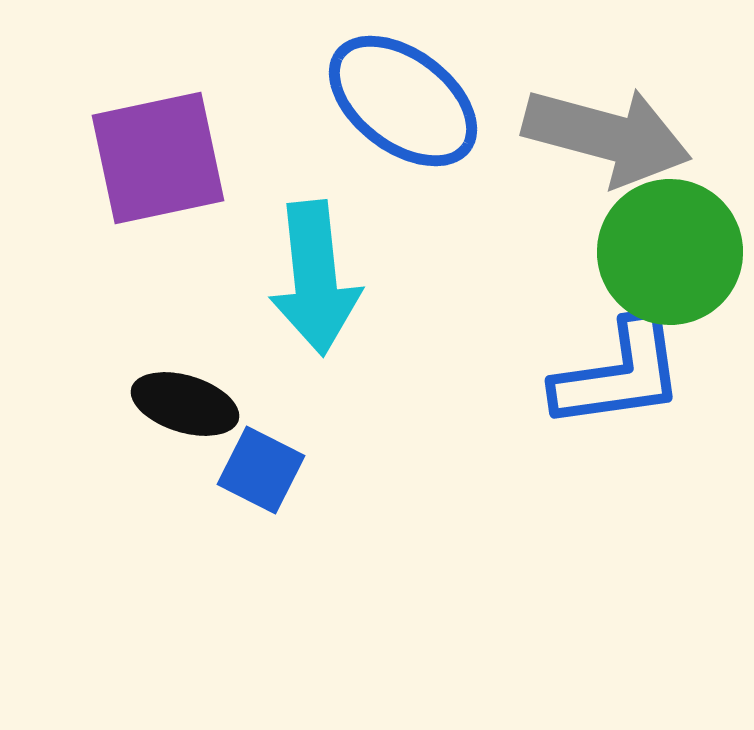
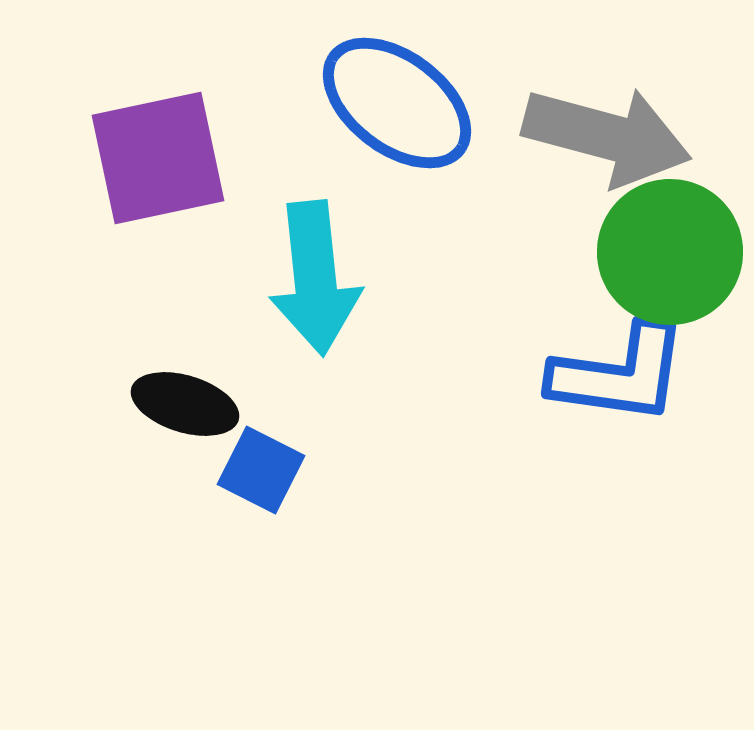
blue ellipse: moved 6 px left, 2 px down
blue L-shape: rotated 16 degrees clockwise
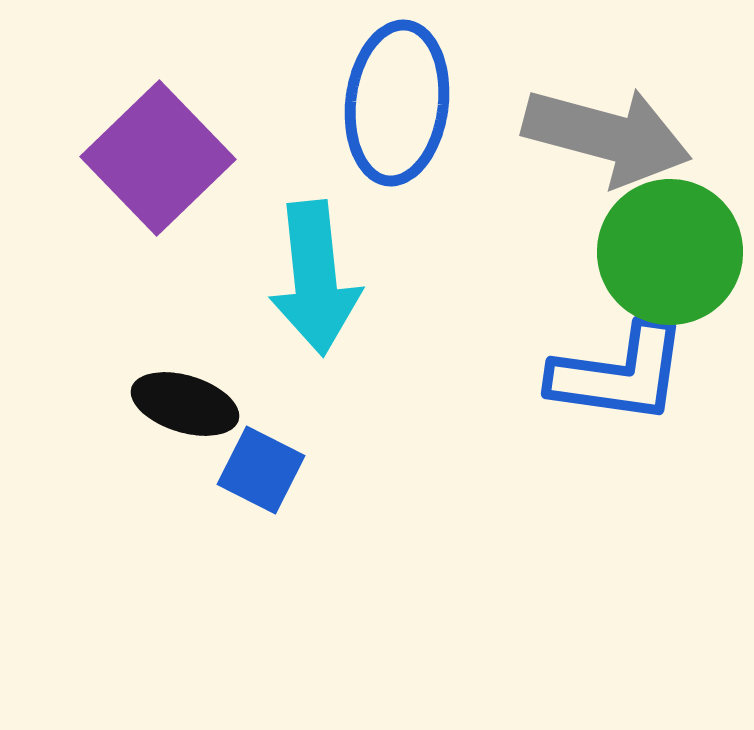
blue ellipse: rotated 60 degrees clockwise
purple square: rotated 32 degrees counterclockwise
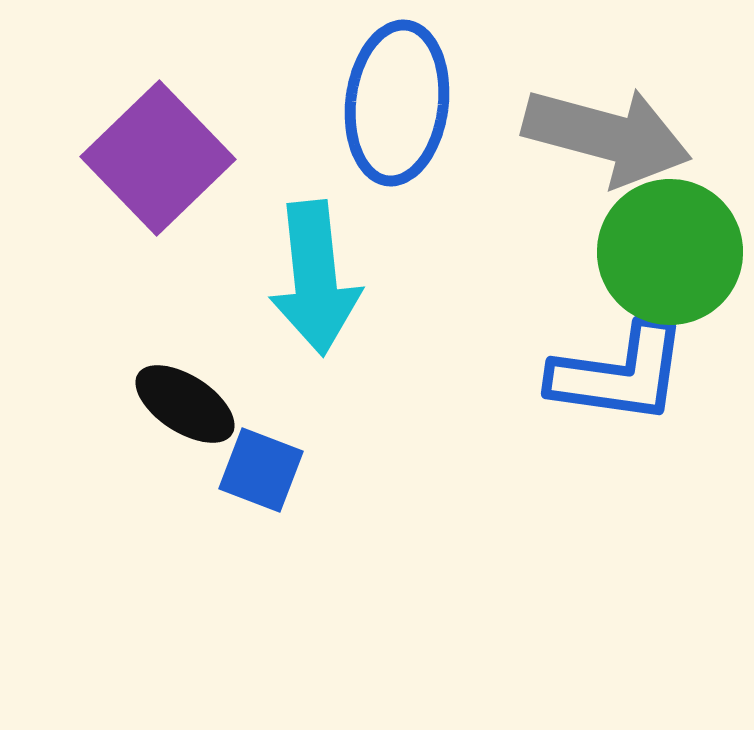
black ellipse: rotated 16 degrees clockwise
blue square: rotated 6 degrees counterclockwise
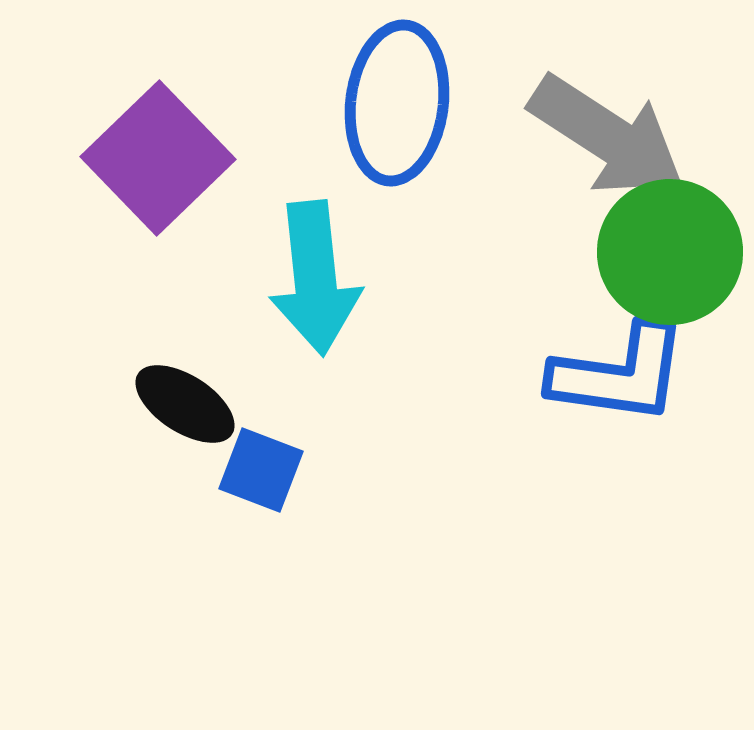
gray arrow: rotated 18 degrees clockwise
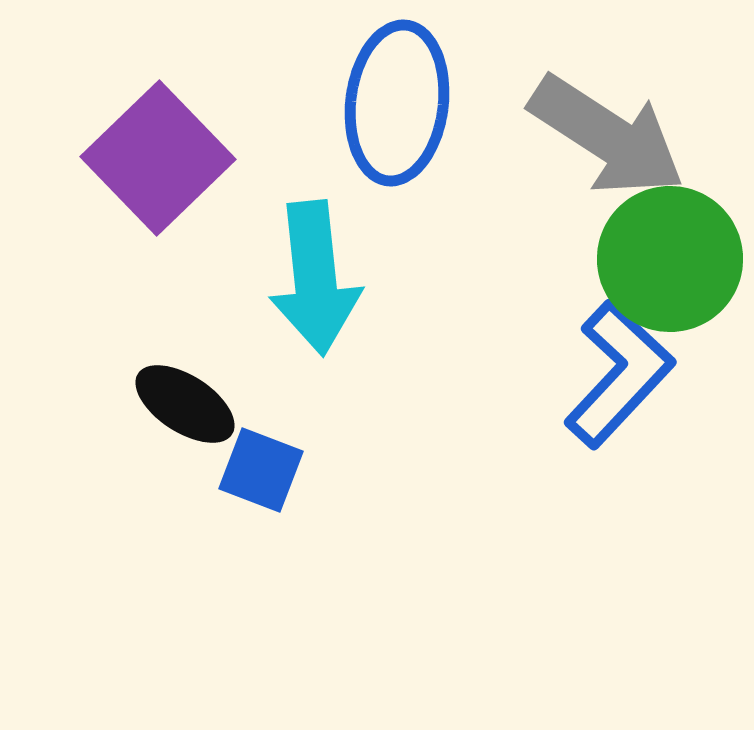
green circle: moved 7 px down
blue L-shape: rotated 55 degrees counterclockwise
